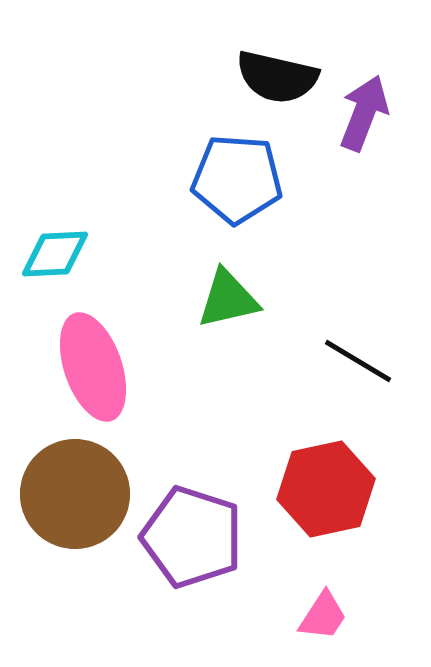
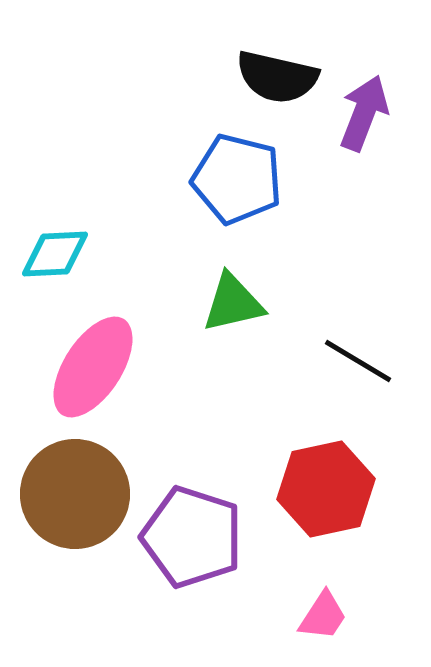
blue pentagon: rotated 10 degrees clockwise
green triangle: moved 5 px right, 4 px down
pink ellipse: rotated 52 degrees clockwise
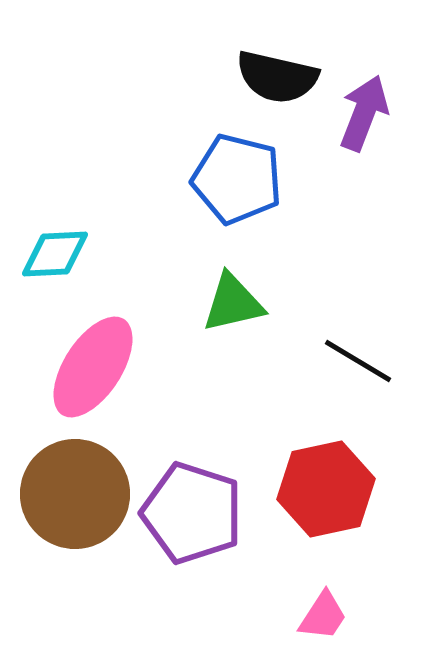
purple pentagon: moved 24 px up
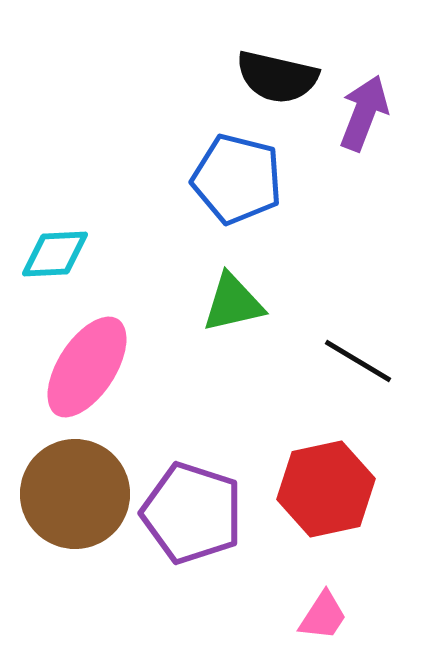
pink ellipse: moved 6 px left
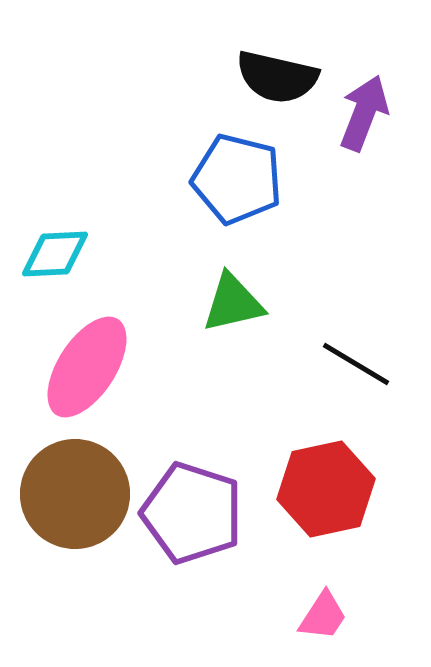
black line: moved 2 px left, 3 px down
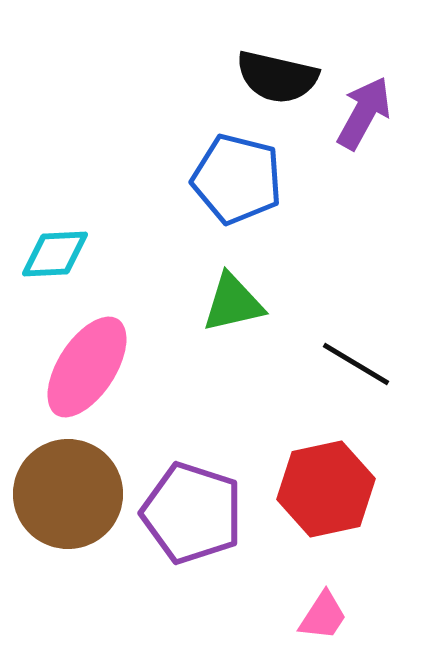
purple arrow: rotated 8 degrees clockwise
brown circle: moved 7 px left
